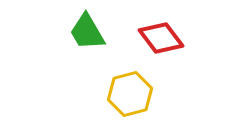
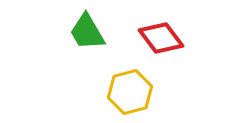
yellow hexagon: moved 2 px up
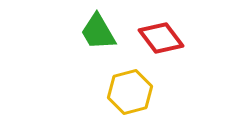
green trapezoid: moved 11 px right
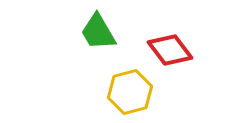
red diamond: moved 9 px right, 12 px down
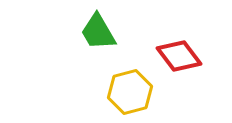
red diamond: moved 9 px right, 6 px down
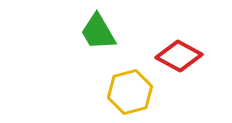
red diamond: rotated 24 degrees counterclockwise
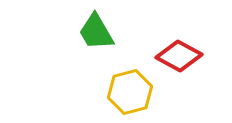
green trapezoid: moved 2 px left
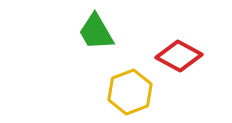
yellow hexagon: rotated 6 degrees counterclockwise
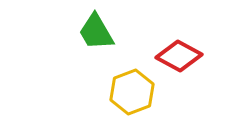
yellow hexagon: moved 2 px right
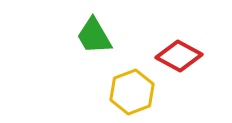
green trapezoid: moved 2 px left, 4 px down
